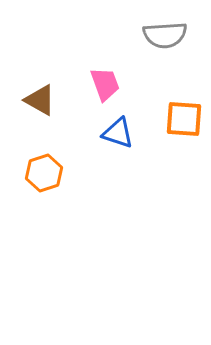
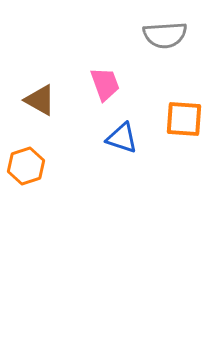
blue triangle: moved 4 px right, 5 px down
orange hexagon: moved 18 px left, 7 px up
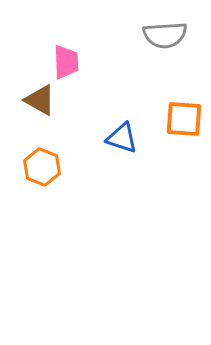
pink trapezoid: moved 39 px left, 22 px up; rotated 18 degrees clockwise
orange hexagon: moved 16 px right, 1 px down; rotated 21 degrees counterclockwise
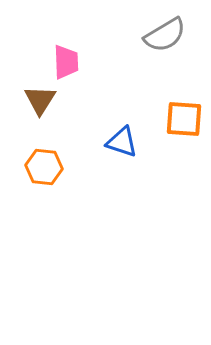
gray semicircle: rotated 27 degrees counterclockwise
brown triangle: rotated 32 degrees clockwise
blue triangle: moved 4 px down
orange hexagon: moved 2 px right; rotated 15 degrees counterclockwise
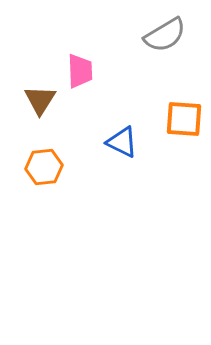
pink trapezoid: moved 14 px right, 9 px down
blue triangle: rotated 8 degrees clockwise
orange hexagon: rotated 12 degrees counterclockwise
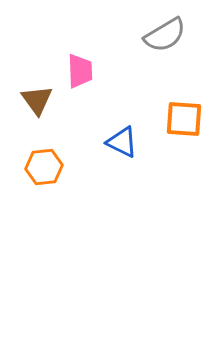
brown triangle: moved 3 px left; rotated 8 degrees counterclockwise
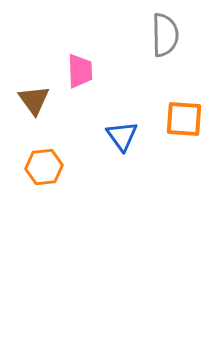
gray semicircle: rotated 60 degrees counterclockwise
brown triangle: moved 3 px left
blue triangle: moved 6 px up; rotated 28 degrees clockwise
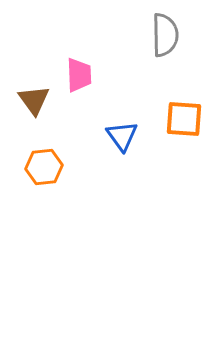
pink trapezoid: moved 1 px left, 4 px down
